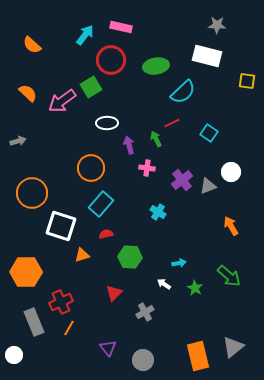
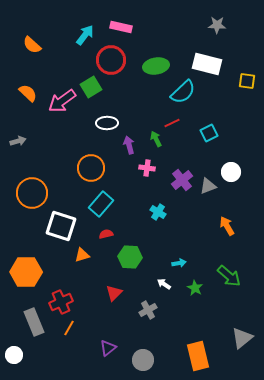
white rectangle at (207, 56): moved 8 px down
cyan square at (209, 133): rotated 30 degrees clockwise
orange arrow at (231, 226): moved 4 px left
gray cross at (145, 312): moved 3 px right, 2 px up
gray triangle at (233, 347): moved 9 px right, 9 px up
purple triangle at (108, 348): rotated 30 degrees clockwise
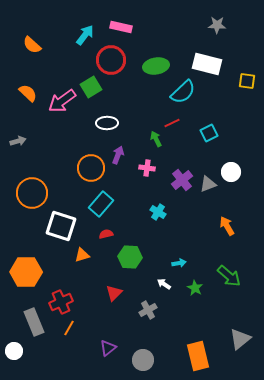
purple arrow at (129, 145): moved 11 px left, 10 px down; rotated 36 degrees clockwise
gray triangle at (208, 186): moved 2 px up
gray triangle at (242, 338): moved 2 px left, 1 px down
white circle at (14, 355): moved 4 px up
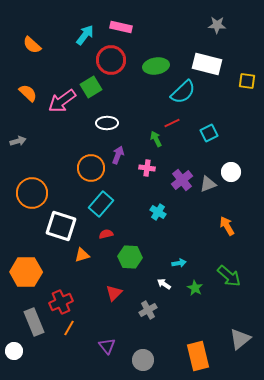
purple triangle at (108, 348): moved 1 px left, 2 px up; rotated 30 degrees counterclockwise
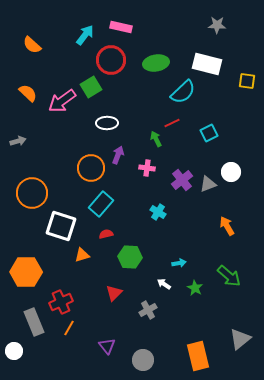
green ellipse at (156, 66): moved 3 px up
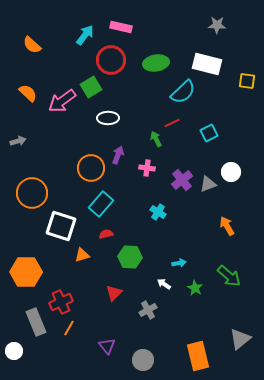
white ellipse at (107, 123): moved 1 px right, 5 px up
gray rectangle at (34, 322): moved 2 px right
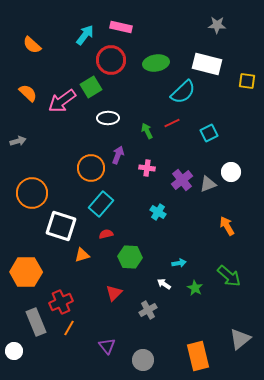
green arrow at (156, 139): moved 9 px left, 8 px up
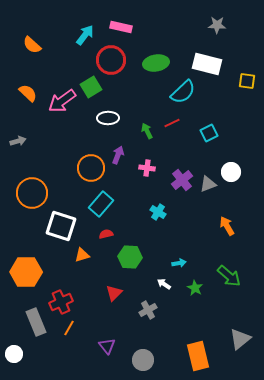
white circle at (14, 351): moved 3 px down
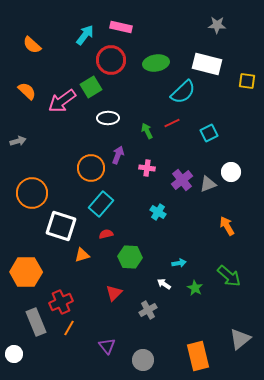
orange semicircle at (28, 93): moved 1 px left, 2 px up
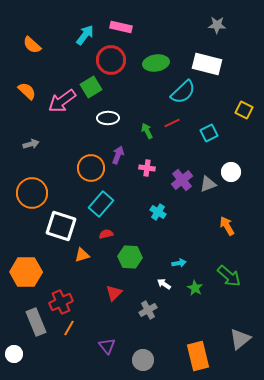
yellow square at (247, 81): moved 3 px left, 29 px down; rotated 18 degrees clockwise
gray arrow at (18, 141): moved 13 px right, 3 px down
